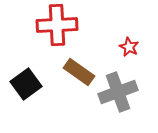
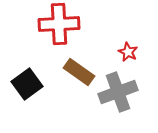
red cross: moved 2 px right, 1 px up
red star: moved 1 px left, 5 px down
black square: moved 1 px right
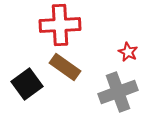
red cross: moved 1 px right, 1 px down
brown rectangle: moved 14 px left, 5 px up
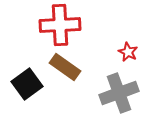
gray cross: moved 1 px right, 1 px down
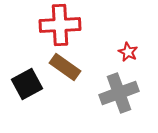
black square: rotated 8 degrees clockwise
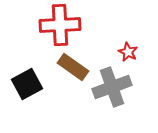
brown rectangle: moved 8 px right
gray cross: moved 7 px left, 6 px up
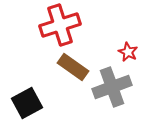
red cross: rotated 15 degrees counterclockwise
black square: moved 19 px down
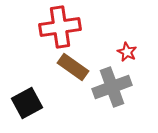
red cross: moved 2 px down; rotated 9 degrees clockwise
red star: moved 1 px left
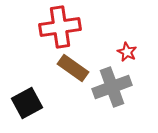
brown rectangle: moved 1 px down
